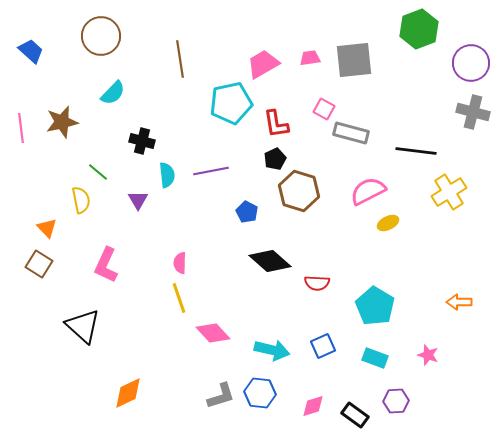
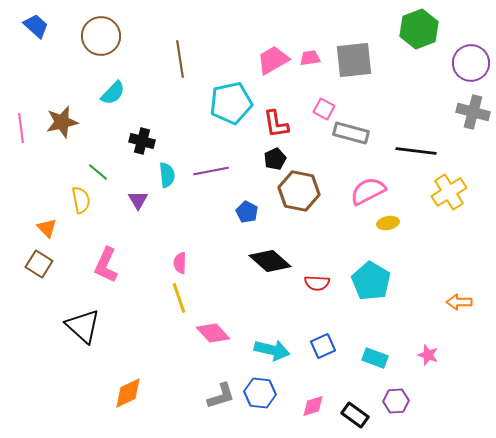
blue trapezoid at (31, 51): moved 5 px right, 25 px up
pink trapezoid at (263, 64): moved 10 px right, 4 px up
brown hexagon at (299, 191): rotated 6 degrees counterclockwise
yellow ellipse at (388, 223): rotated 15 degrees clockwise
cyan pentagon at (375, 306): moved 4 px left, 25 px up
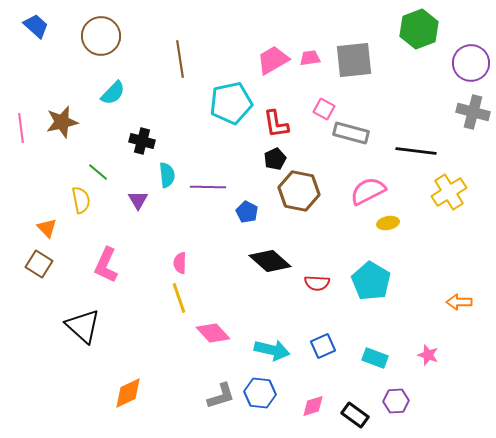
purple line at (211, 171): moved 3 px left, 16 px down; rotated 12 degrees clockwise
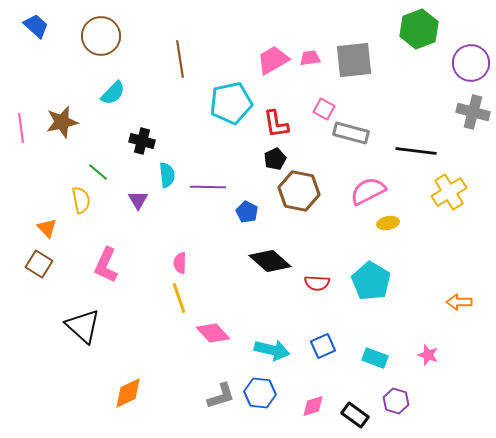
purple hexagon at (396, 401): rotated 20 degrees clockwise
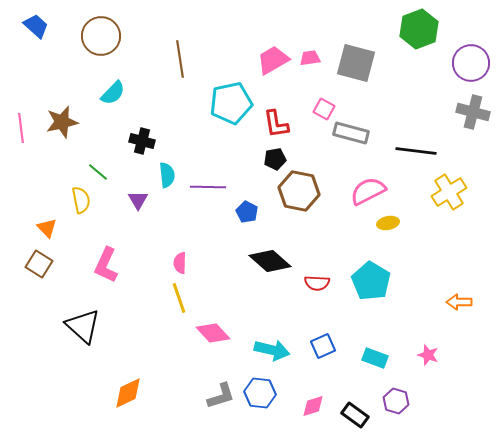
gray square at (354, 60): moved 2 px right, 3 px down; rotated 21 degrees clockwise
black pentagon at (275, 159): rotated 15 degrees clockwise
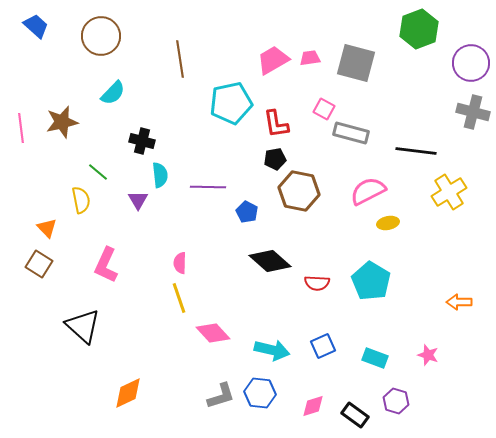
cyan semicircle at (167, 175): moved 7 px left
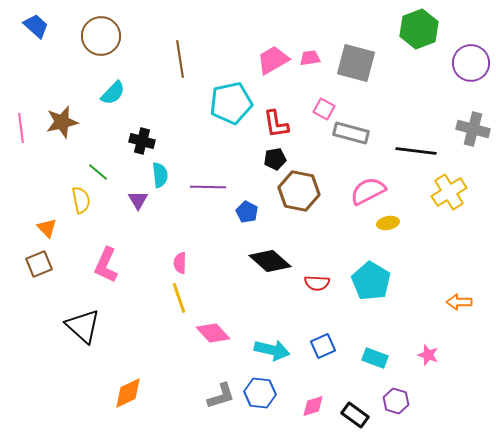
gray cross at (473, 112): moved 17 px down
brown square at (39, 264): rotated 36 degrees clockwise
